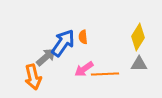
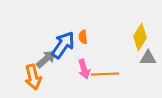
yellow diamond: moved 2 px right
blue arrow: moved 2 px down
gray arrow: moved 2 px down
gray triangle: moved 9 px right, 6 px up
pink arrow: rotated 72 degrees counterclockwise
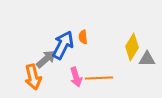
yellow diamond: moved 8 px left, 10 px down
blue arrow: rotated 8 degrees counterclockwise
gray triangle: moved 1 px left, 1 px down
pink arrow: moved 8 px left, 8 px down
orange line: moved 6 px left, 4 px down
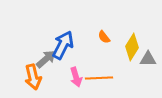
orange semicircle: moved 21 px right; rotated 32 degrees counterclockwise
gray triangle: moved 1 px right
